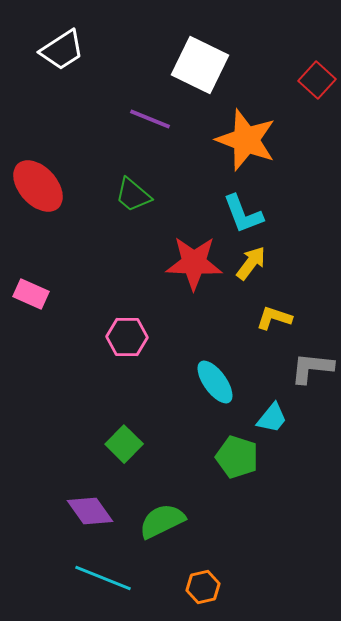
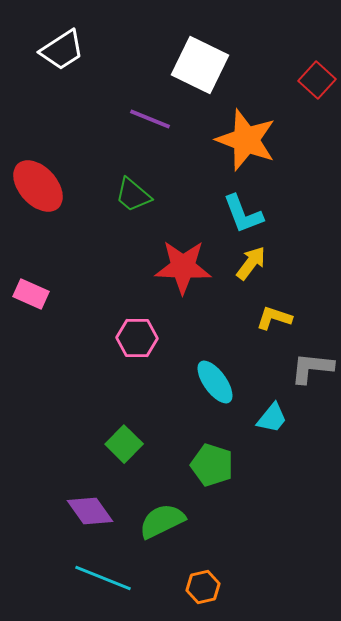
red star: moved 11 px left, 4 px down
pink hexagon: moved 10 px right, 1 px down
green pentagon: moved 25 px left, 8 px down
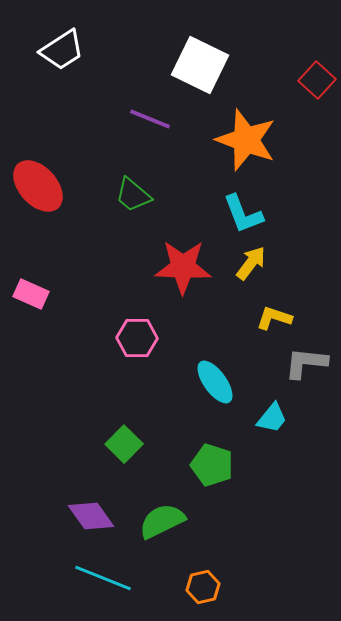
gray L-shape: moved 6 px left, 5 px up
purple diamond: moved 1 px right, 5 px down
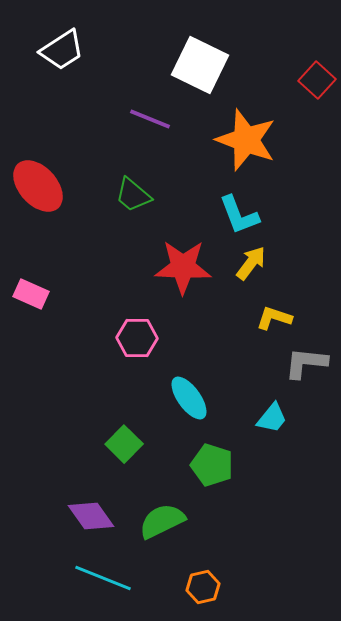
cyan L-shape: moved 4 px left, 1 px down
cyan ellipse: moved 26 px left, 16 px down
